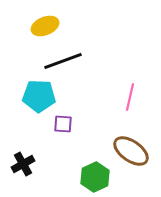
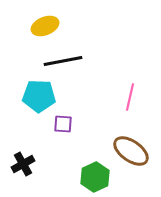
black line: rotated 9 degrees clockwise
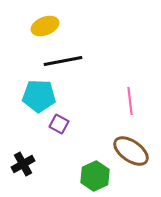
pink line: moved 4 px down; rotated 20 degrees counterclockwise
purple square: moved 4 px left; rotated 24 degrees clockwise
green hexagon: moved 1 px up
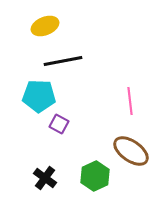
black cross: moved 22 px right, 14 px down; rotated 25 degrees counterclockwise
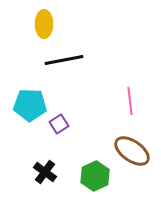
yellow ellipse: moved 1 px left, 2 px up; rotated 68 degrees counterclockwise
black line: moved 1 px right, 1 px up
cyan pentagon: moved 9 px left, 9 px down
purple square: rotated 30 degrees clockwise
brown ellipse: moved 1 px right
black cross: moved 6 px up
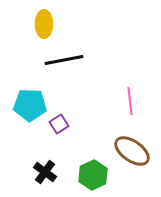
green hexagon: moved 2 px left, 1 px up
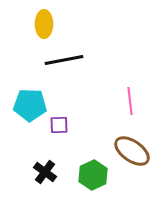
purple square: moved 1 px down; rotated 30 degrees clockwise
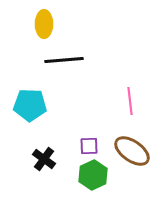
black line: rotated 6 degrees clockwise
purple square: moved 30 px right, 21 px down
black cross: moved 1 px left, 13 px up
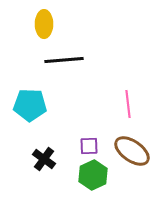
pink line: moved 2 px left, 3 px down
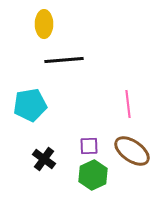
cyan pentagon: rotated 12 degrees counterclockwise
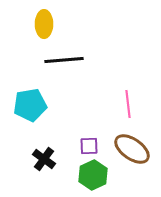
brown ellipse: moved 2 px up
